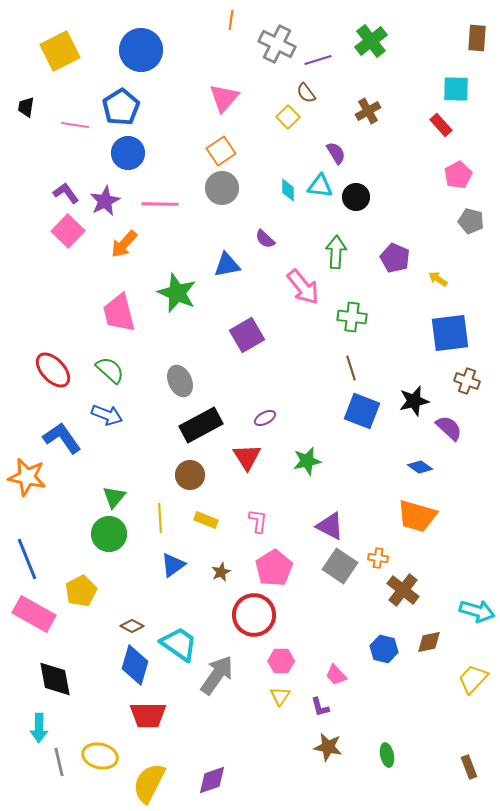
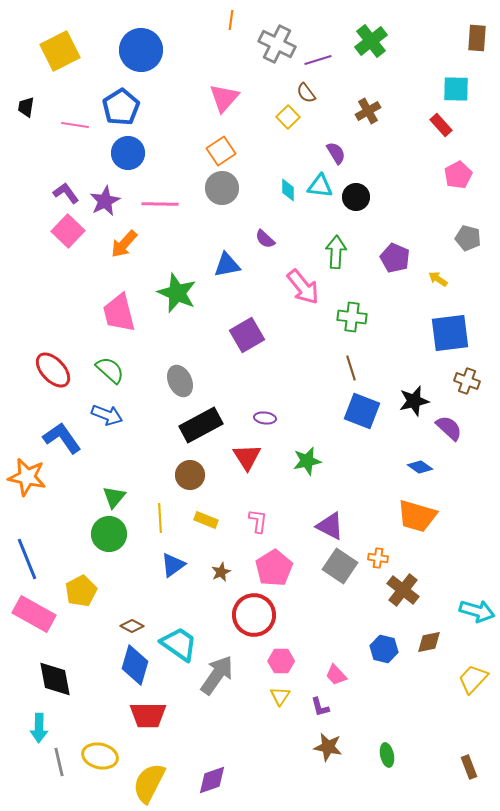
gray pentagon at (471, 221): moved 3 px left, 17 px down
purple ellipse at (265, 418): rotated 35 degrees clockwise
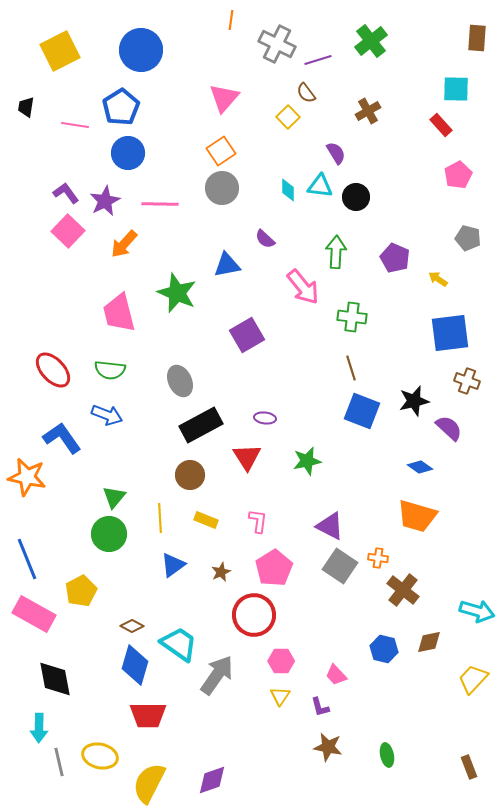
green semicircle at (110, 370): rotated 144 degrees clockwise
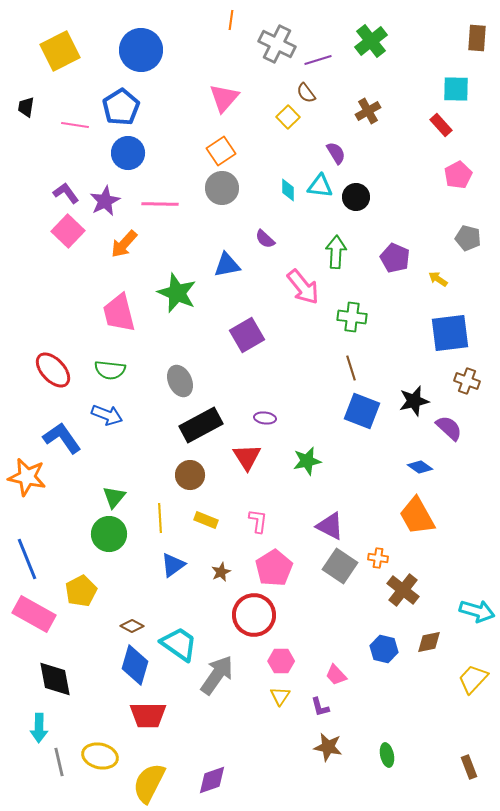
orange trapezoid at (417, 516): rotated 45 degrees clockwise
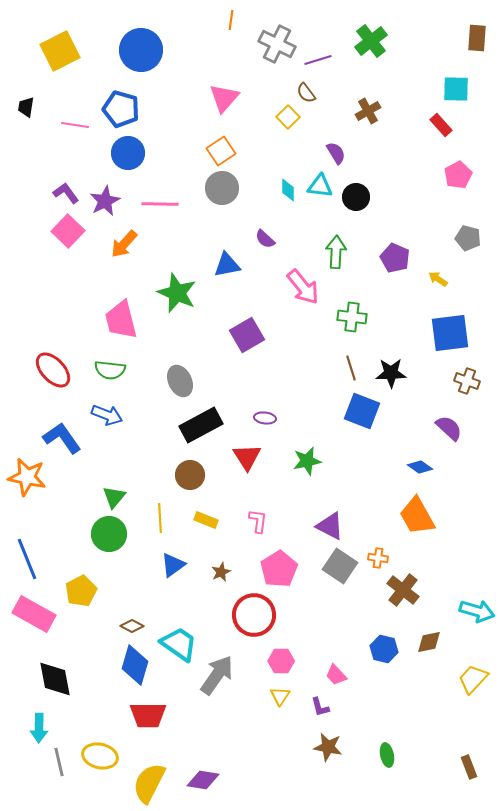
blue pentagon at (121, 107): moved 2 px down; rotated 24 degrees counterclockwise
pink trapezoid at (119, 313): moved 2 px right, 7 px down
black star at (414, 401): moved 23 px left, 28 px up; rotated 12 degrees clockwise
pink pentagon at (274, 568): moved 5 px right, 1 px down
purple diamond at (212, 780): moved 9 px left; rotated 28 degrees clockwise
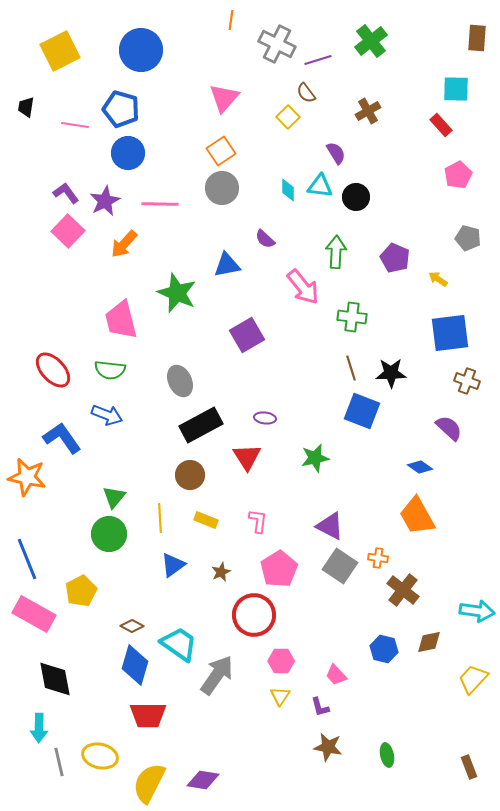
green star at (307, 461): moved 8 px right, 3 px up
cyan arrow at (477, 611): rotated 8 degrees counterclockwise
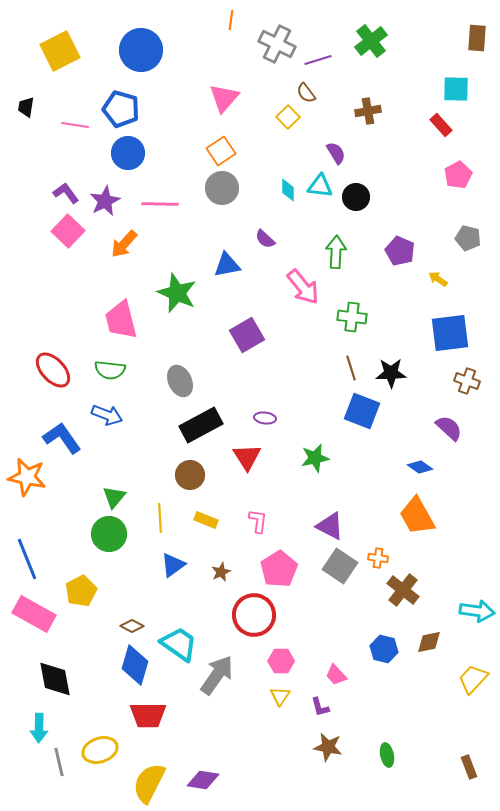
brown cross at (368, 111): rotated 20 degrees clockwise
purple pentagon at (395, 258): moved 5 px right, 7 px up
yellow ellipse at (100, 756): moved 6 px up; rotated 32 degrees counterclockwise
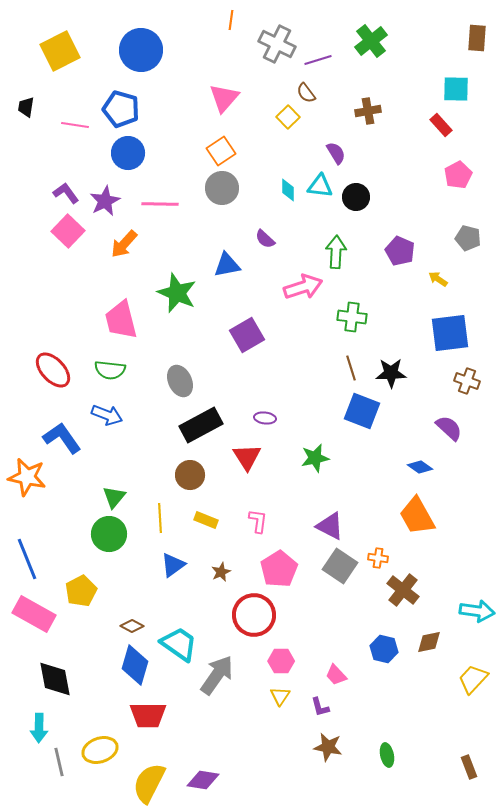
pink arrow at (303, 287): rotated 69 degrees counterclockwise
